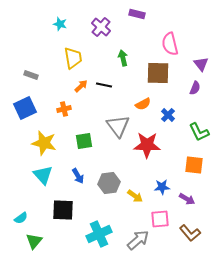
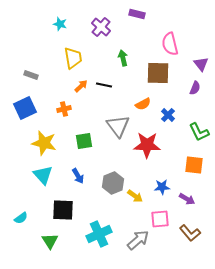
gray hexagon: moved 4 px right; rotated 15 degrees counterclockwise
green triangle: moved 16 px right; rotated 12 degrees counterclockwise
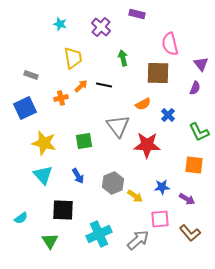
orange cross: moved 3 px left, 11 px up
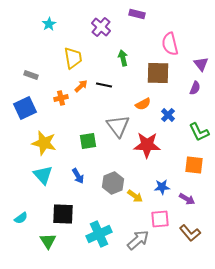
cyan star: moved 11 px left; rotated 24 degrees clockwise
green square: moved 4 px right
black square: moved 4 px down
green triangle: moved 2 px left
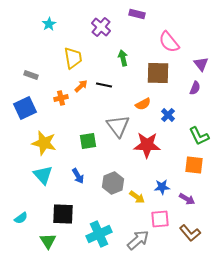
pink semicircle: moved 1 px left, 2 px up; rotated 25 degrees counterclockwise
green L-shape: moved 4 px down
yellow arrow: moved 2 px right, 1 px down
